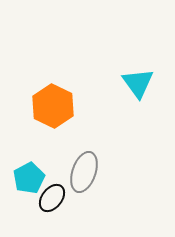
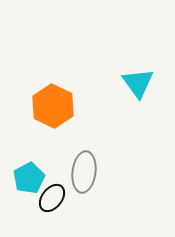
gray ellipse: rotated 12 degrees counterclockwise
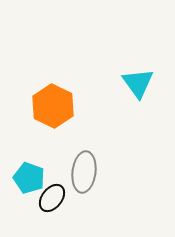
cyan pentagon: rotated 24 degrees counterclockwise
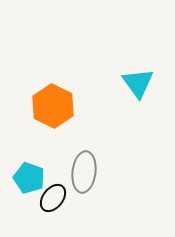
black ellipse: moved 1 px right
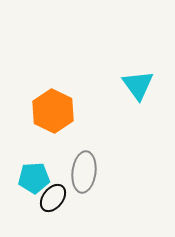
cyan triangle: moved 2 px down
orange hexagon: moved 5 px down
cyan pentagon: moved 5 px right; rotated 24 degrees counterclockwise
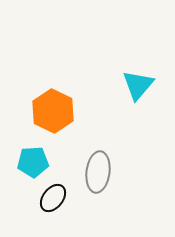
cyan triangle: rotated 16 degrees clockwise
gray ellipse: moved 14 px right
cyan pentagon: moved 1 px left, 16 px up
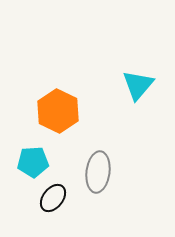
orange hexagon: moved 5 px right
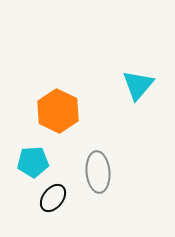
gray ellipse: rotated 12 degrees counterclockwise
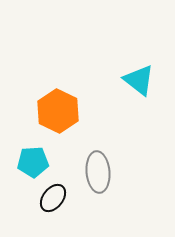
cyan triangle: moved 1 px right, 5 px up; rotated 32 degrees counterclockwise
